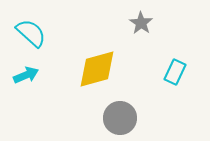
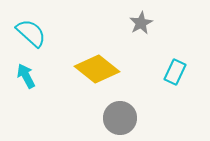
gray star: rotated 10 degrees clockwise
yellow diamond: rotated 54 degrees clockwise
cyan arrow: moved 1 px down; rotated 95 degrees counterclockwise
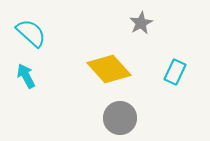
yellow diamond: moved 12 px right; rotated 9 degrees clockwise
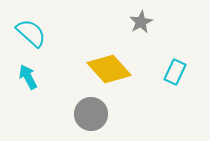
gray star: moved 1 px up
cyan arrow: moved 2 px right, 1 px down
gray circle: moved 29 px left, 4 px up
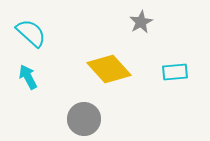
cyan rectangle: rotated 60 degrees clockwise
gray circle: moved 7 px left, 5 px down
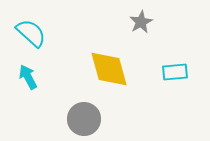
yellow diamond: rotated 27 degrees clockwise
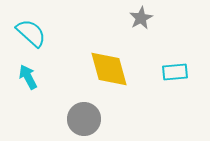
gray star: moved 4 px up
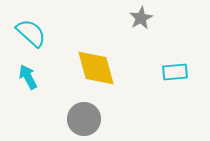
yellow diamond: moved 13 px left, 1 px up
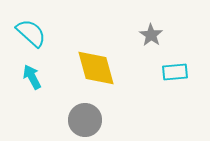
gray star: moved 10 px right, 17 px down; rotated 10 degrees counterclockwise
cyan arrow: moved 4 px right
gray circle: moved 1 px right, 1 px down
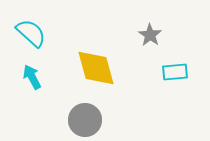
gray star: moved 1 px left
